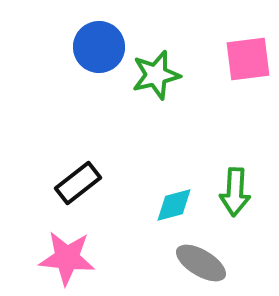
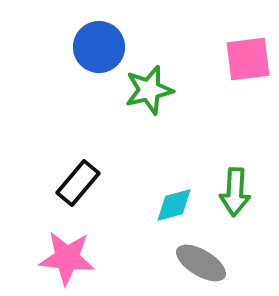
green star: moved 7 px left, 15 px down
black rectangle: rotated 12 degrees counterclockwise
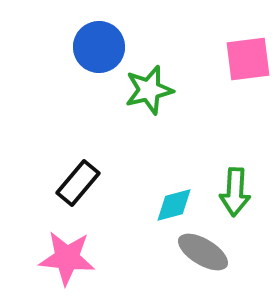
gray ellipse: moved 2 px right, 11 px up
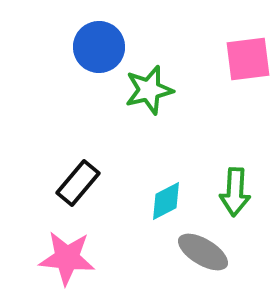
cyan diamond: moved 8 px left, 4 px up; rotated 12 degrees counterclockwise
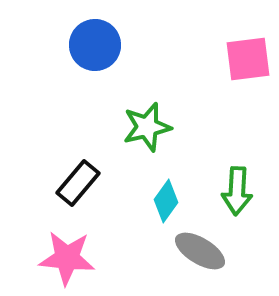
blue circle: moved 4 px left, 2 px up
green star: moved 2 px left, 37 px down
green arrow: moved 2 px right, 1 px up
cyan diamond: rotated 27 degrees counterclockwise
gray ellipse: moved 3 px left, 1 px up
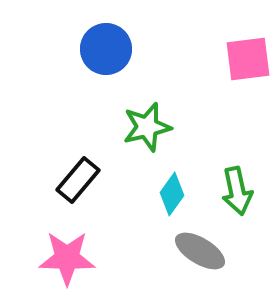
blue circle: moved 11 px right, 4 px down
black rectangle: moved 3 px up
green arrow: rotated 15 degrees counterclockwise
cyan diamond: moved 6 px right, 7 px up
pink star: rotated 4 degrees counterclockwise
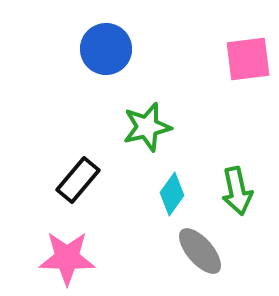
gray ellipse: rotated 18 degrees clockwise
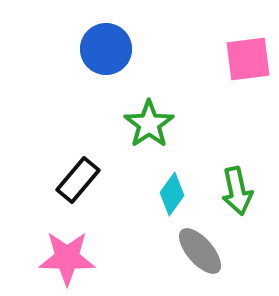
green star: moved 2 px right, 3 px up; rotated 21 degrees counterclockwise
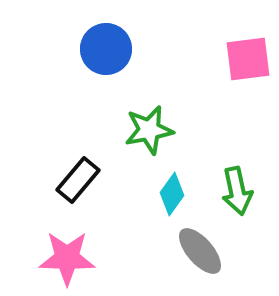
green star: moved 6 px down; rotated 24 degrees clockwise
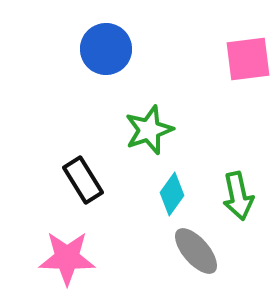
green star: rotated 9 degrees counterclockwise
black rectangle: moved 5 px right; rotated 72 degrees counterclockwise
green arrow: moved 1 px right, 5 px down
gray ellipse: moved 4 px left
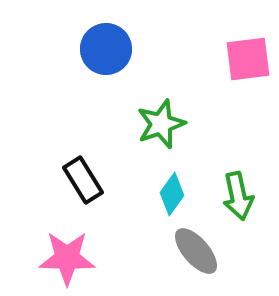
green star: moved 12 px right, 6 px up
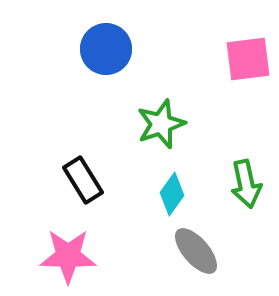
green arrow: moved 8 px right, 12 px up
pink star: moved 1 px right, 2 px up
